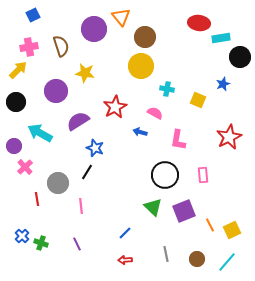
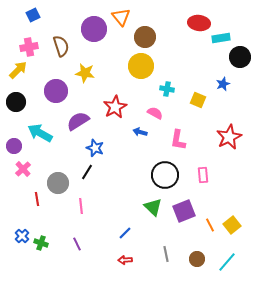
pink cross at (25, 167): moved 2 px left, 2 px down
yellow square at (232, 230): moved 5 px up; rotated 12 degrees counterclockwise
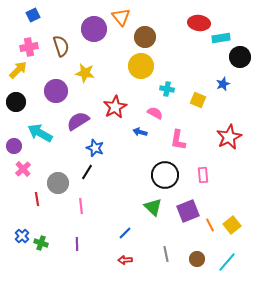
purple square at (184, 211): moved 4 px right
purple line at (77, 244): rotated 24 degrees clockwise
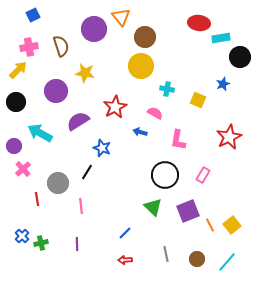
blue star at (95, 148): moved 7 px right
pink rectangle at (203, 175): rotated 35 degrees clockwise
green cross at (41, 243): rotated 32 degrees counterclockwise
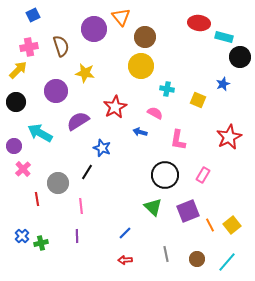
cyan rectangle at (221, 38): moved 3 px right, 1 px up; rotated 24 degrees clockwise
purple line at (77, 244): moved 8 px up
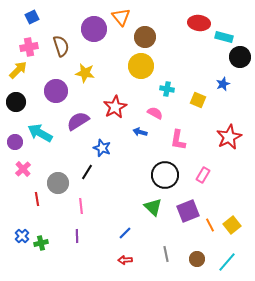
blue square at (33, 15): moved 1 px left, 2 px down
purple circle at (14, 146): moved 1 px right, 4 px up
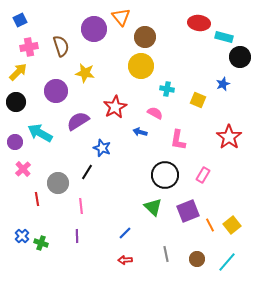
blue square at (32, 17): moved 12 px left, 3 px down
yellow arrow at (18, 70): moved 2 px down
red star at (229, 137): rotated 10 degrees counterclockwise
green cross at (41, 243): rotated 32 degrees clockwise
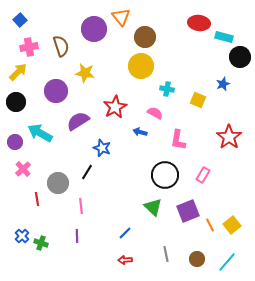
blue square at (20, 20): rotated 16 degrees counterclockwise
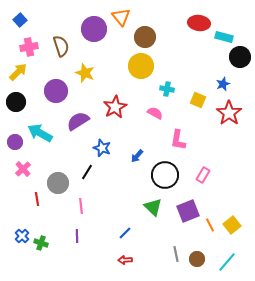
yellow star at (85, 73): rotated 12 degrees clockwise
blue arrow at (140, 132): moved 3 px left, 24 px down; rotated 64 degrees counterclockwise
red star at (229, 137): moved 24 px up
gray line at (166, 254): moved 10 px right
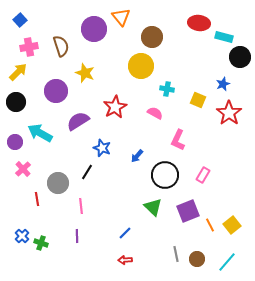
brown circle at (145, 37): moved 7 px right
pink L-shape at (178, 140): rotated 15 degrees clockwise
